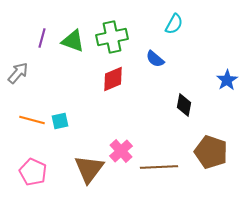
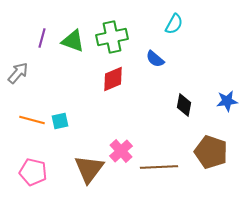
blue star: moved 21 px down; rotated 25 degrees clockwise
pink pentagon: rotated 12 degrees counterclockwise
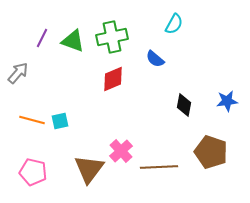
purple line: rotated 12 degrees clockwise
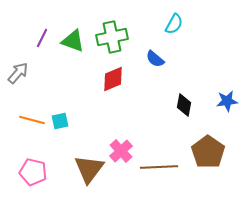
brown pentagon: moved 3 px left; rotated 16 degrees clockwise
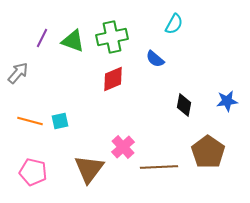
orange line: moved 2 px left, 1 px down
pink cross: moved 2 px right, 4 px up
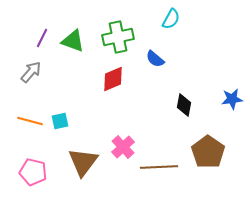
cyan semicircle: moved 3 px left, 5 px up
green cross: moved 6 px right
gray arrow: moved 13 px right, 1 px up
blue star: moved 5 px right, 2 px up
brown triangle: moved 6 px left, 7 px up
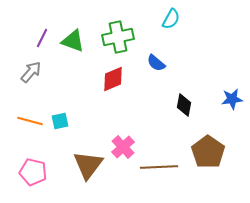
blue semicircle: moved 1 px right, 4 px down
brown triangle: moved 5 px right, 3 px down
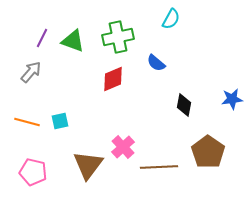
orange line: moved 3 px left, 1 px down
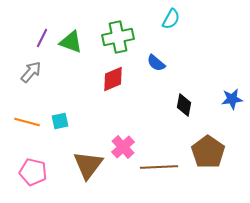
green triangle: moved 2 px left, 1 px down
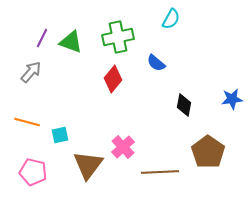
red diamond: rotated 28 degrees counterclockwise
cyan square: moved 14 px down
brown line: moved 1 px right, 5 px down
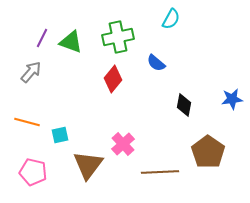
pink cross: moved 3 px up
